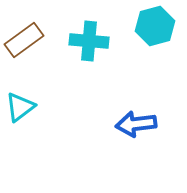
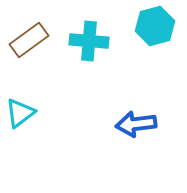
brown rectangle: moved 5 px right
cyan triangle: moved 6 px down
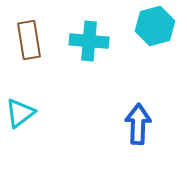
brown rectangle: rotated 63 degrees counterclockwise
blue arrow: moved 2 px right; rotated 99 degrees clockwise
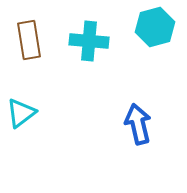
cyan hexagon: moved 1 px down
cyan triangle: moved 1 px right
blue arrow: rotated 15 degrees counterclockwise
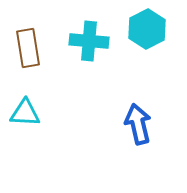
cyan hexagon: moved 8 px left, 2 px down; rotated 12 degrees counterclockwise
brown rectangle: moved 1 px left, 8 px down
cyan triangle: moved 4 px right; rotated 40 degrees clockwise
